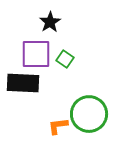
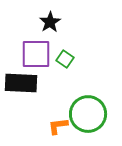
black rectangle: moved 2 px left
green circle: moved 1 px left
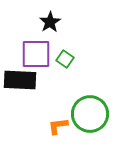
black rectangle: moved 1 px left, 3 px up
green circle: moved 2 px right
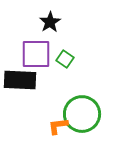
green circle: moved 8 px left
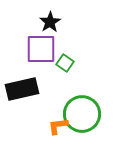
purple square: moved 5 px right, 5 px up
green square: moved 4 px down
black rectangle: moved 2 px right, 9 px down; rotated 16 degrees counterclockwise
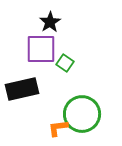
orange L-shape: moved 2 px down
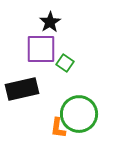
green circle: moved 3 px left
orange L-shape: rotated 75 degrees counterclockwise
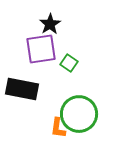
black star: moved 2 px down
purple square: rotated 8 degrees counterclockwise
green square: moved 4 px right
black rectangle: rotated 24 degrees clockwise
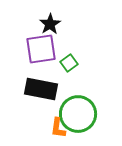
green square: rotated 18 degrees clockwise
black rectangle: moved 19 px right
green circle: moved 1 px left
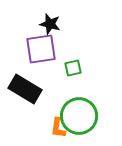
black star: rotated 25 degrees counterclockwise
green square: moved 4 px right, 5 px down; rotated 24 degrees clockwise
black rectangle: moved 16 px left; rotated 20 degrees clockwise
green circle: moved 1 px right, 2 px down
